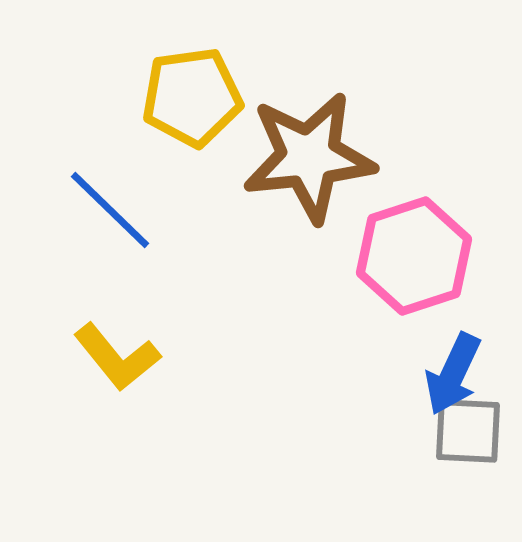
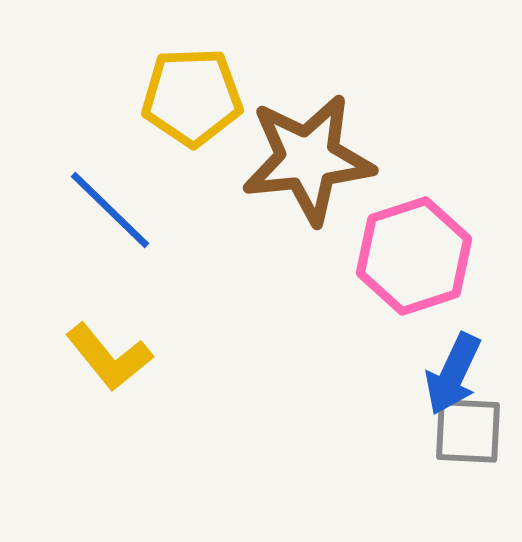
yellow pentagon: rotated 6 degrees clockwise
brown star: moved 1 px left, 2 px down
yellow L-shape: moved 8 px left
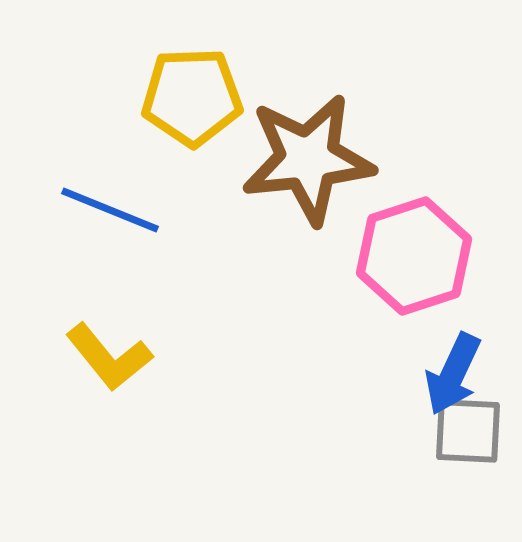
blue line: rotated 22 degrees counterclockwise
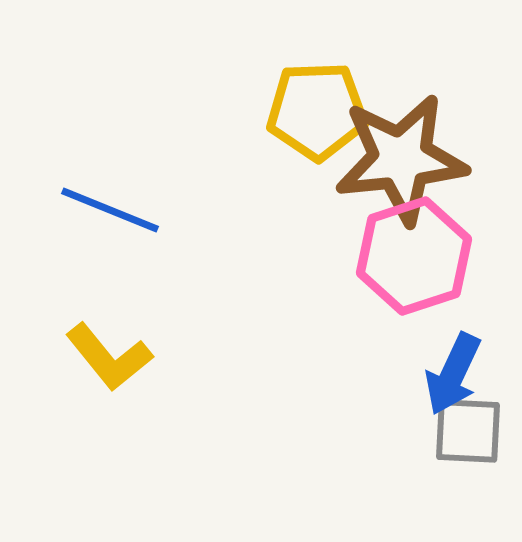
yellow pentagon: moved 125 px right, 14 px down
brown star: moved 93 px right
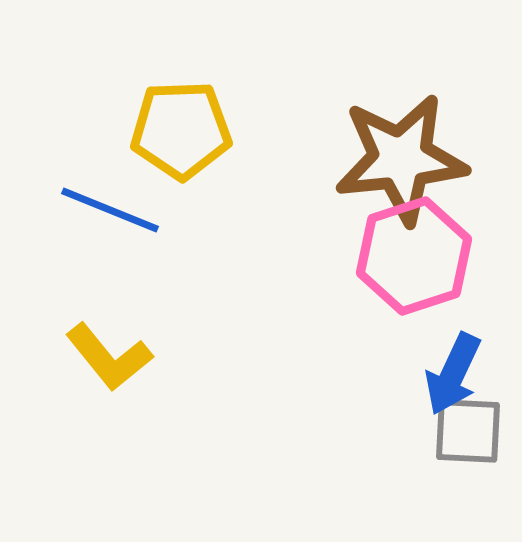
yellow pentagon: moved 136 px left, 19 px down
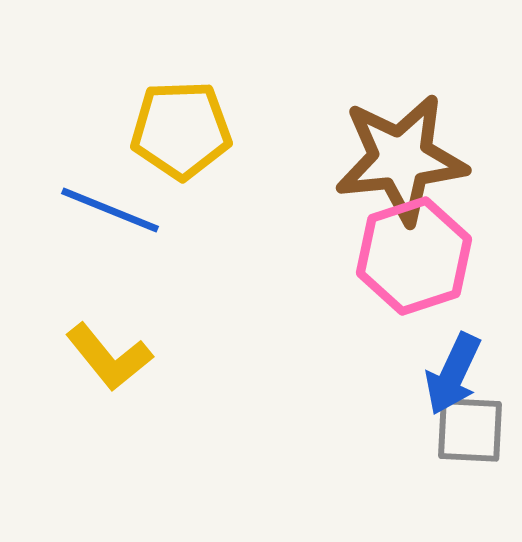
gray square: moved 2 px right, 1 px up
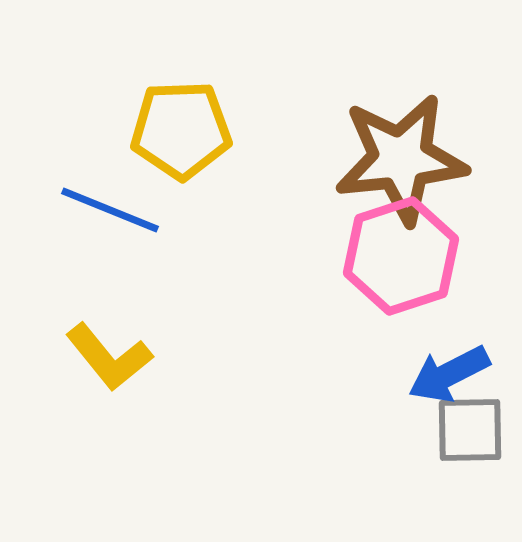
pink hexagon: moved 13 px left
blue arrow: moved 4 px left; rotated 38 degrees clockwise
gray square: rotated 4 degrees counterclockwise
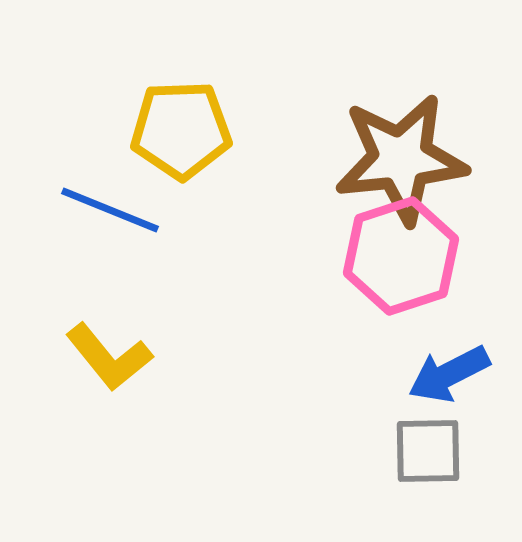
gray square: moved 42 px left, 21 px down
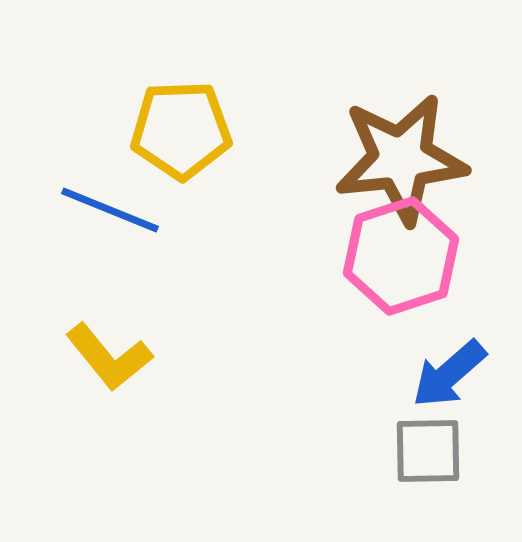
blue arrow: rotated 14 degrees counterclockwise
